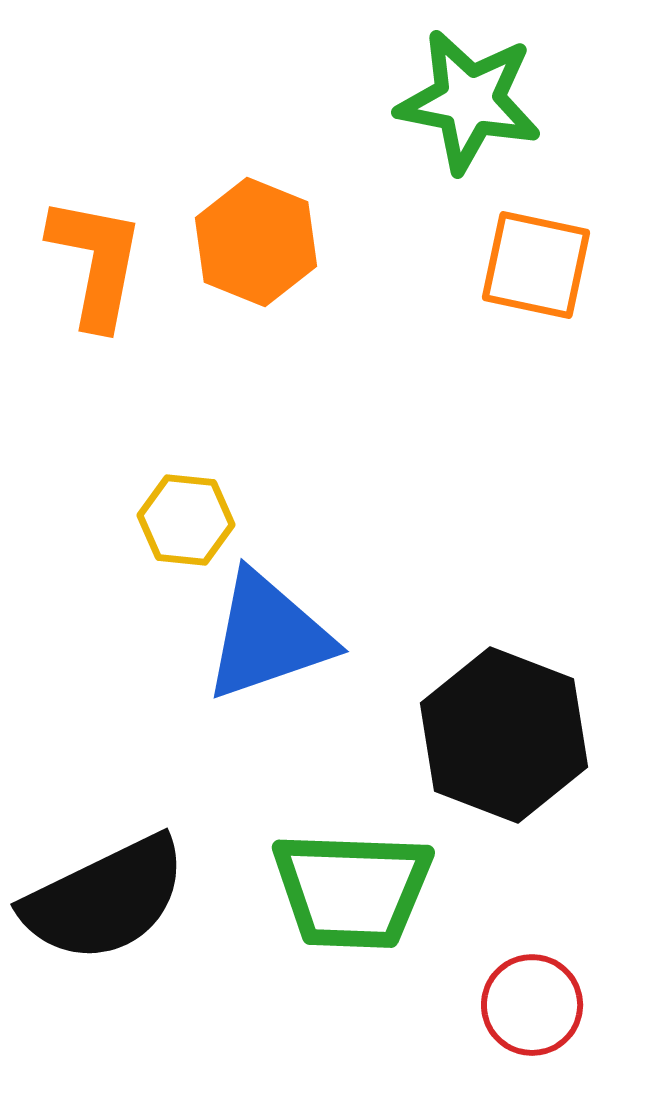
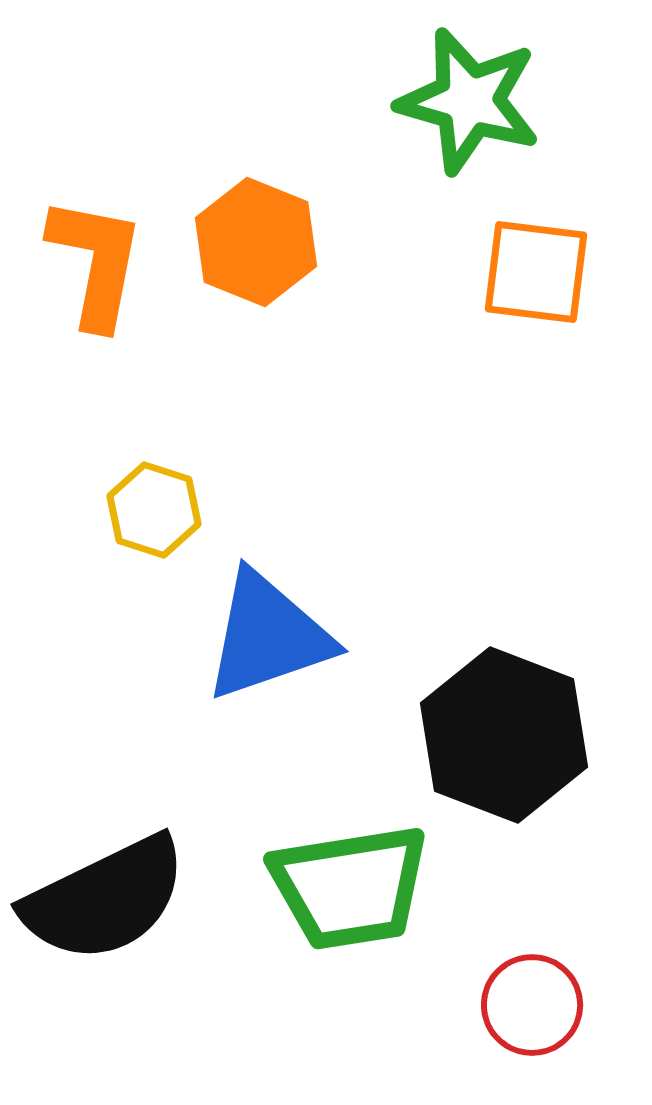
green star: rotated 5 degrees clockwise
orange square: moved 7 px down; rotated 5 degrees counterclockwise
yellow hexagon: moved 32 px left, 10 px up; rotated 12 degrees clockwise
green trapezoid: moved 2 px left, 3 px up; rotated 11 degrees counterclockwise
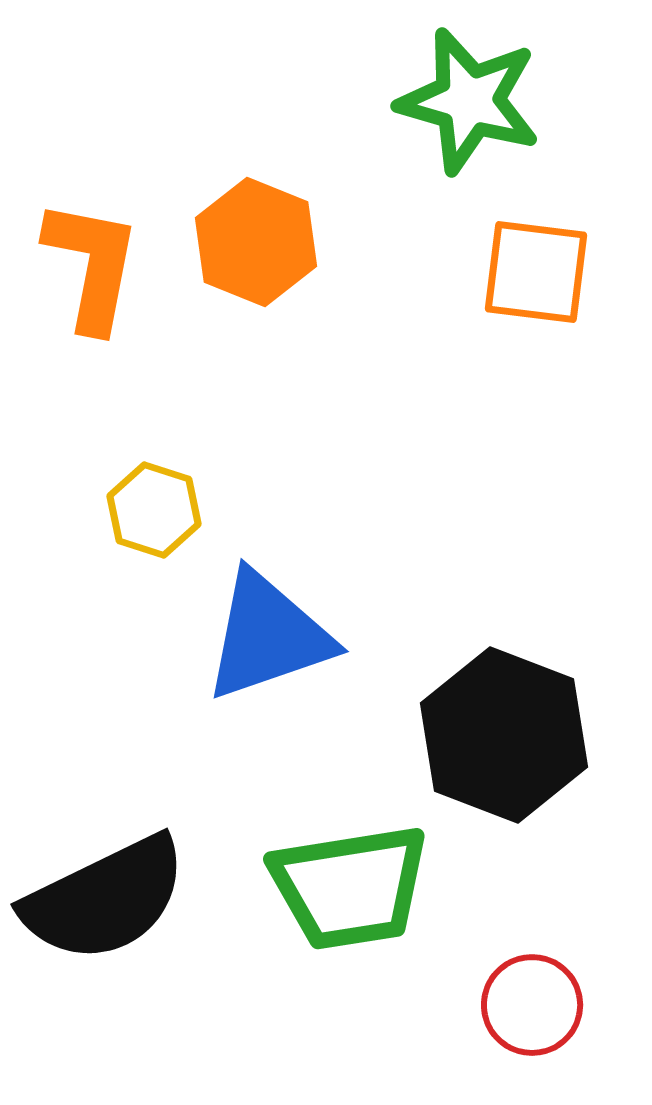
orange L-shape: moved 4 px left, 3 px down
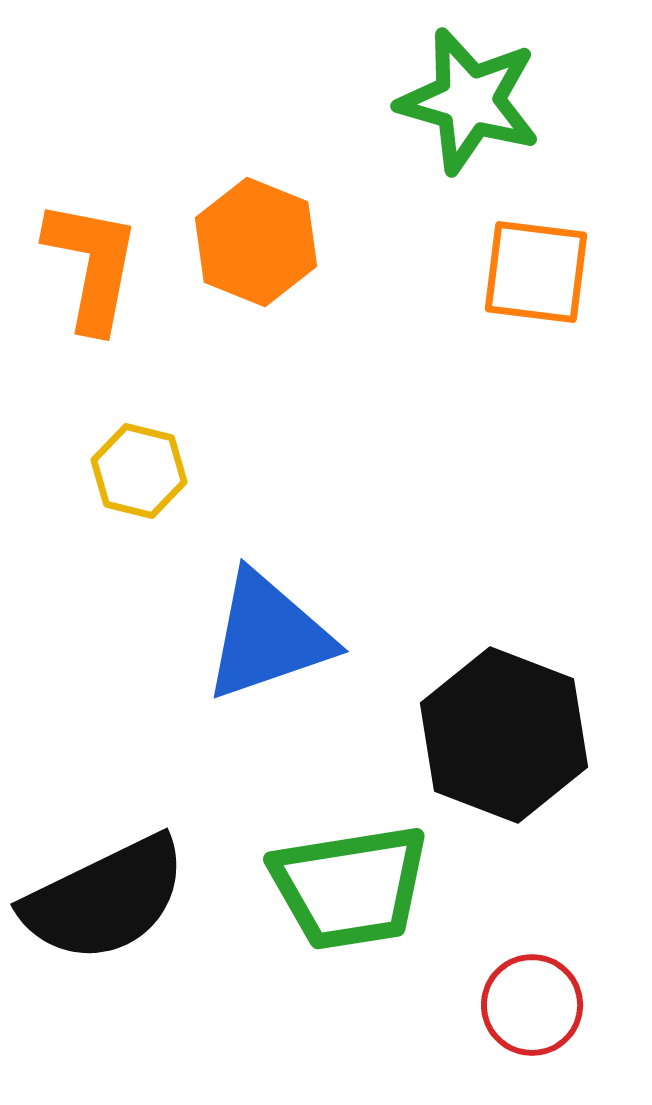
yellow hexagon: moved 15 px left, 39 px up; rotated 4 degrees counterclockwise
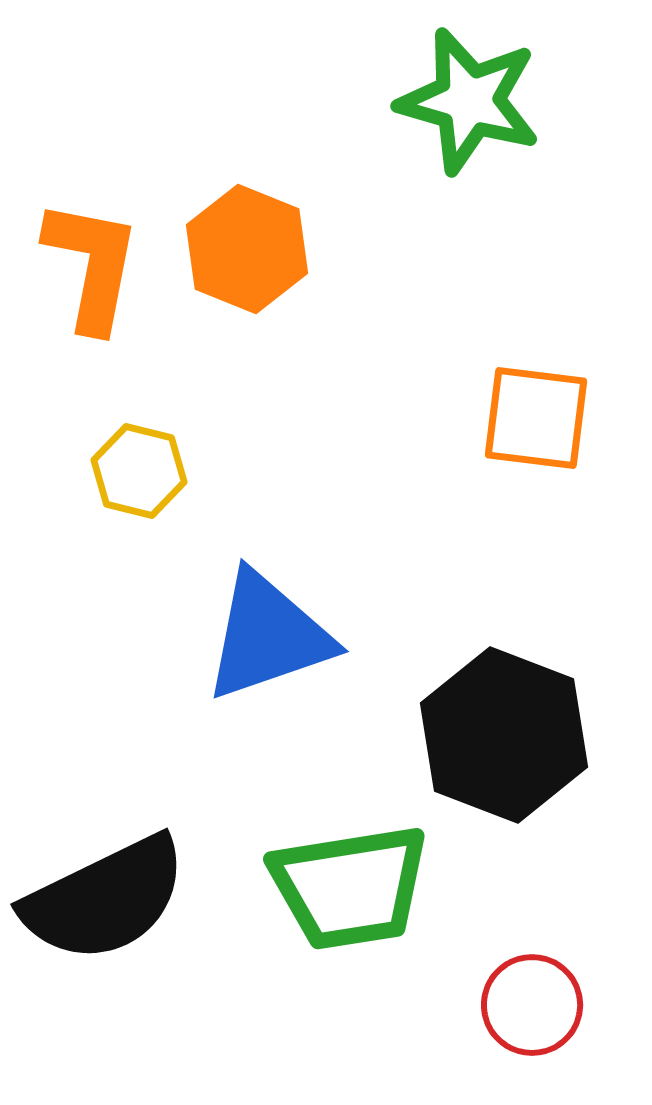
orange hexagon: moved 9 px left, 7 px down
orange square: moved 146 px down
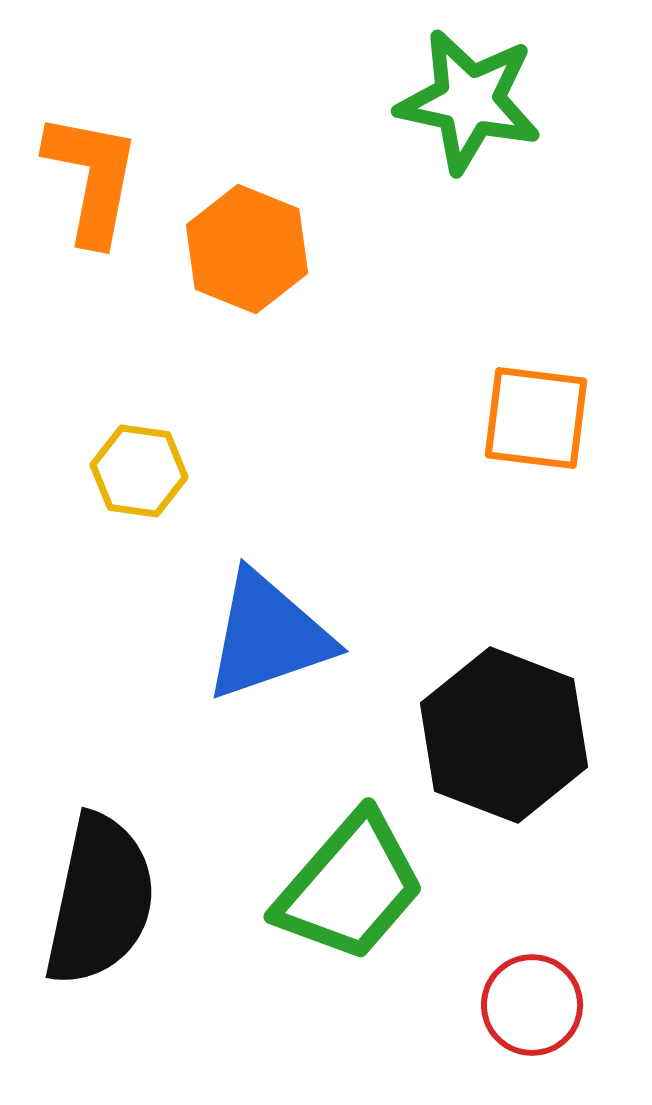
green star: rotated 4 degrees counterclockwise
orange L-shape: moved 87 px up
yellow hexagon: rotated 6 degrees counterclockwise
green trapezoid: rotated 40 degrees counterclockwise
black semicircle: moved 5 px left, 1 px down; rotated 52 degrees counterclockwise
